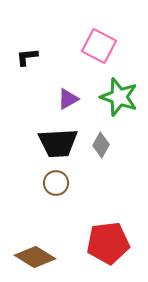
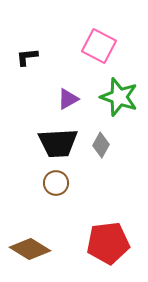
brown diamond: moved 5 px left, 8 px up
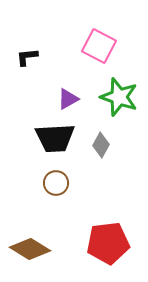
black trapezoid: moved 3 px left, 5 px up
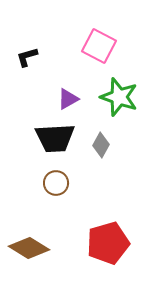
black L-shape: rotated 10 degrees counterclockwise
red pentagon: rotated 9 degrees counterclockwise
brown diamond: moved 1 px left, 1 px up
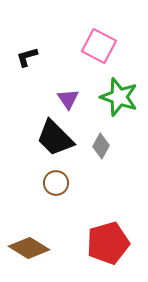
purple triangle: rotated 35 degrees counterclockwise
black trapezoid: rotated 48 degrees clockwise
gray diamond: moved 1 px down
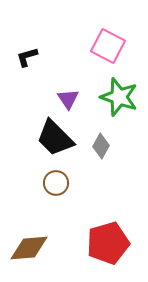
pink square: moved 9 px right
brown diamond: rotated 36 degrees counterclockwise
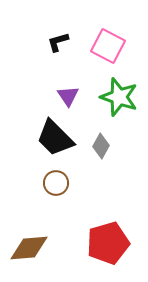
black L-shape: moved 31 px right, 15 px up
purple triangle: moved 3 px up
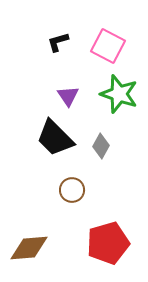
green star: moved 3 px up
brown circle: moved 16 px right, 7 px down
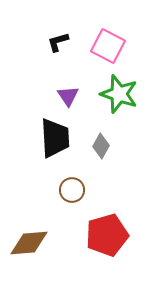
black trapezoid: rotated 138 degrees counterclockwise
red pentagon: moved 1 px left, 8 px up
brown diamond: moved 5 px up
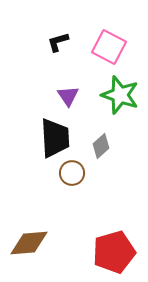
pink square: moved 1 px right, 1 px down
green star: moved 1 px right, 1 px down
gray diamond: rotated 20 degrees clockwise
brown circle: moved 17 px up
red pentagon: moved 7 px right, 17 px down
